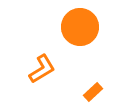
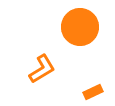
orange rectangle: rotated 18 degrees clockwise
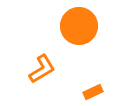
orange circle: moved 1 px left, 1 px up
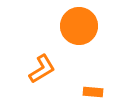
orange rectangle: rotated 30 degrees clockwise
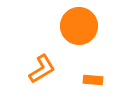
orange rectangle: moved 12 px up
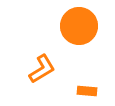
orange rectangle: moved 6 px left, 11 px down
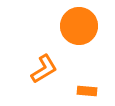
orange L-shape: moved 2 px right
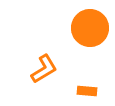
orange circle: moved 11 px right, 2 px down
